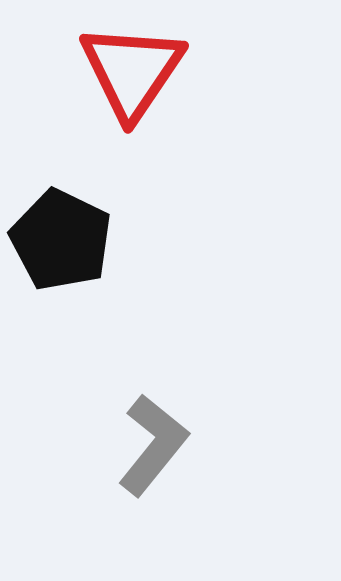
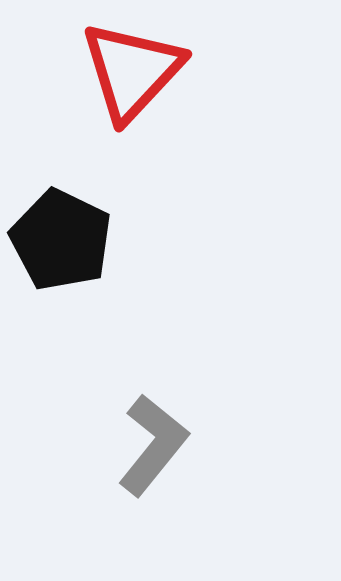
red triangle: rotated 9 degrees clockwise
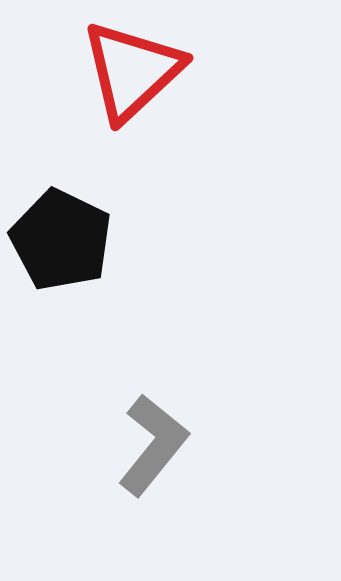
red triangle: rotated 4 degrees clockwise
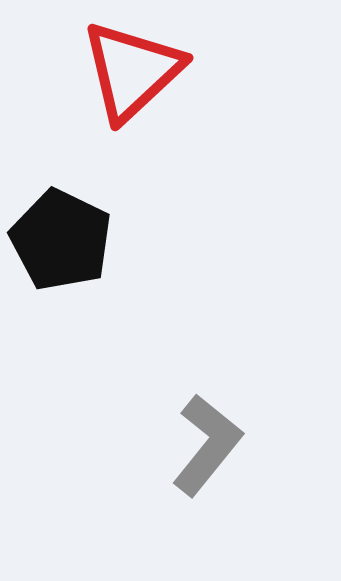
gray L-shape: moved 54 px right
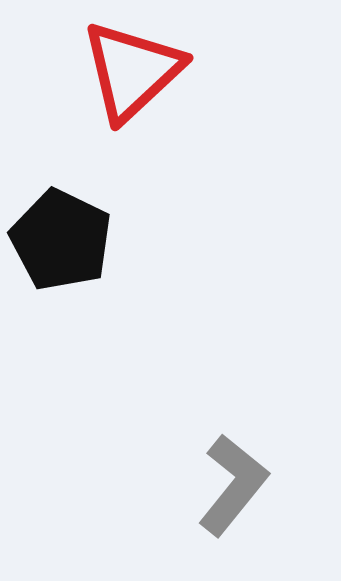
gray L-shape: moved 26 px right, 40 px down
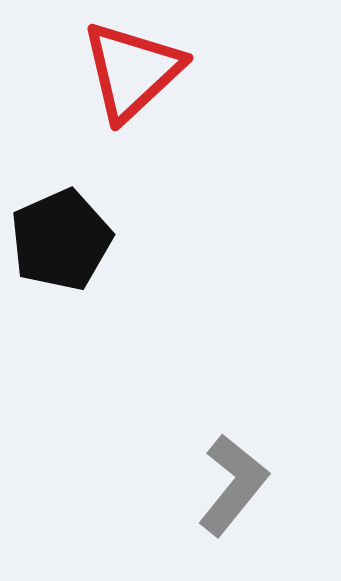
black pentagon: rotated 22 degrees clockwise
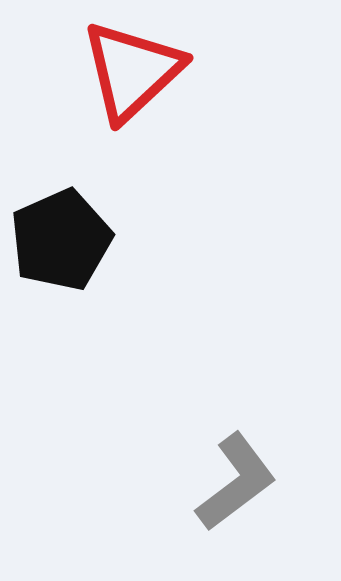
gray L-shape: moved 3 px right, 3 px up; rotated 14 degrees clockwise
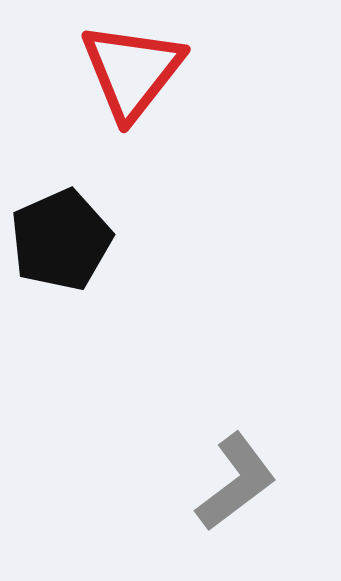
red triangle: rotated 9 degrees counterclockwise
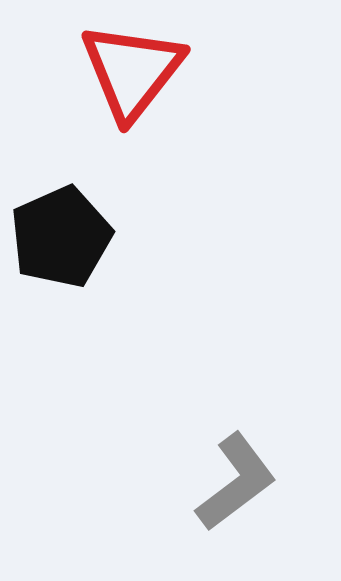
black pentagon: moved 3 px up
